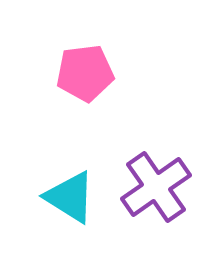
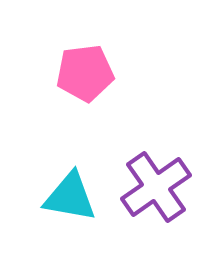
cyan triangle: rotated 22 degrees counterclockwise
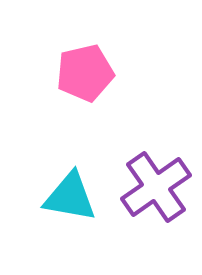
pink pentagon: rotated 6 degrees counterclockwise
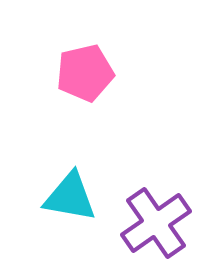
purple cross: moved 36 px down
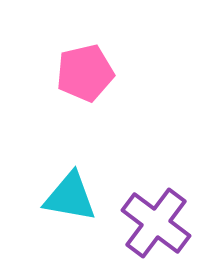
purple cross: rotated 18 degrees counterclockwise
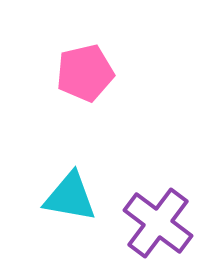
purple cross: moved 2 px right
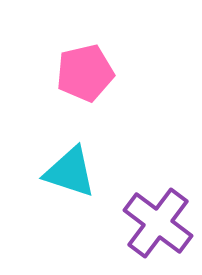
cyan triangle: moved 25 px up; rotated 8 degrees clockwise
